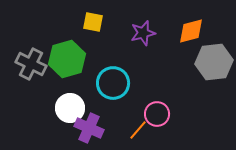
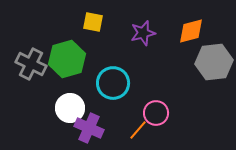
pink circle: moved 1 px left, 1 px up
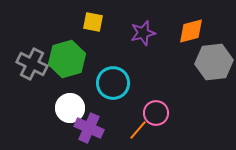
gray cross: moved 1 px right
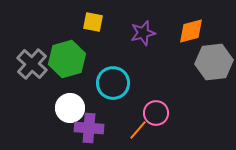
gray cross: rotated 16 degrees clockwise
purple cross: rotated 20 degrees counterclockwise
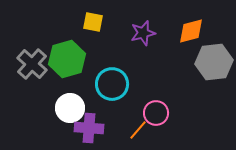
cyan circle: moved 1 px left, 1 px down
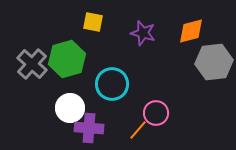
purple star: rotated 30 degrees clockwise
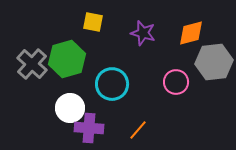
orange diamond: moved 2 px down
pink circle: moved 20 px right, 31 px up
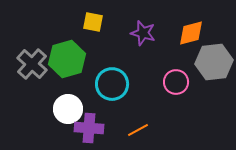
white circle: moved 2 px left, 1 px down
orange line: rotated 20 degrees clockwise
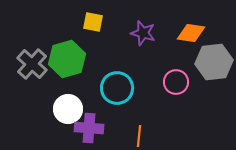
orange diamond: rotated 24 degrees clockwise
cyan circle: moved 5 px right, 4 px down
orange line: moved 1 px right, 6 px down; rotated 55 degrees counterclockwise
